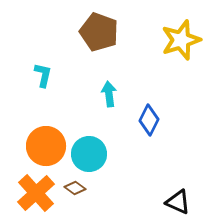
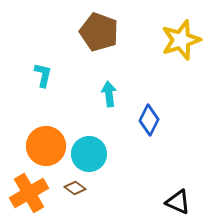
orange cross: moved 7 px left; rotated 12 degrees clockwise
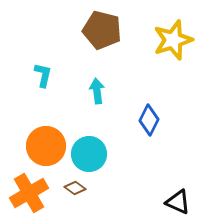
brown pentagon: moved 3 px right, 2 px up; rotated 6 degrees counterclockwise
yellow star: moved 8 px left
cyan arrow: moved 12 px left, 3 px up
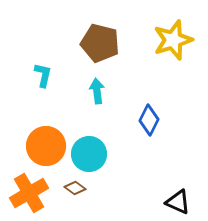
brown pentagon: moved 2 px left, 13 px down
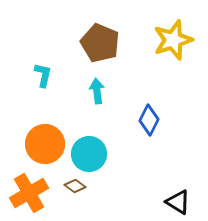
brown pentagon: rotated 9 degrees clockwise
orange circle: moved 1 px left, 2 px up
brown diamond: moved 2 px up
black triangle: rotated 8 degrees clockwise
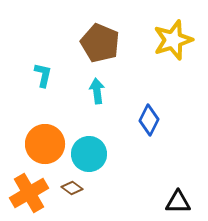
brown diamond: moved 3 px left, 2 px down
black triangle: rotated 32 degrees counterclockwise
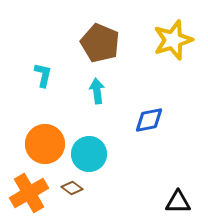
blue diamond: rotated 52 degrees clockwise
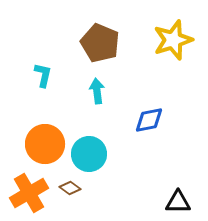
brown diamond: moved 2 px left
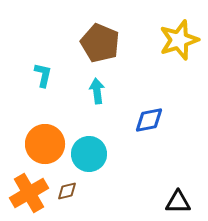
yellow star: moved 6 px right
brown diamond: moved 3 px left, 3 px down; rotated 50 degrees counterclockwise
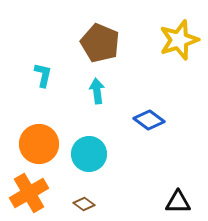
blue diamond: rotated 48 degrees clockwise
orange circle: moved 6 px left
brown diamond: moved 17 px right, 13 px down; rotated 50 degrees clockwise
